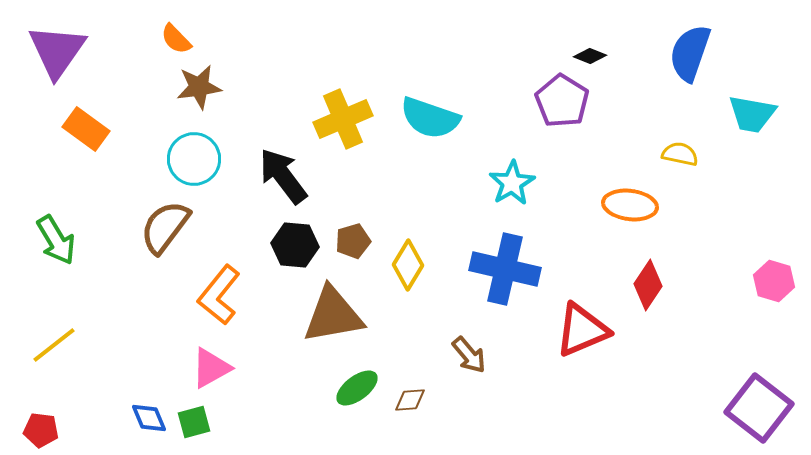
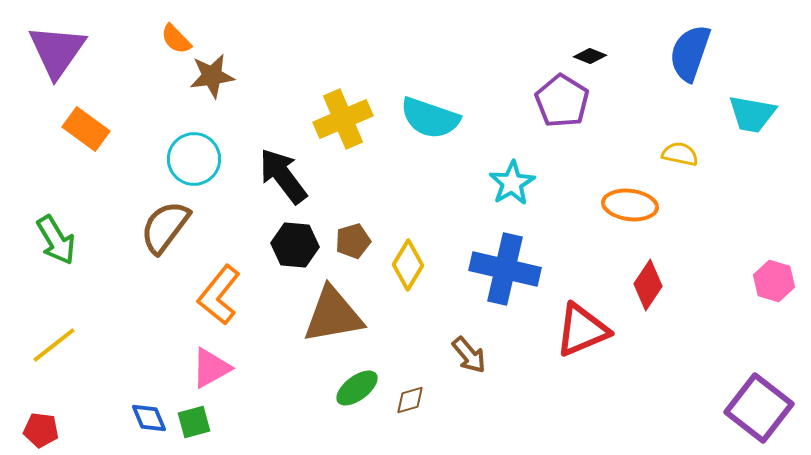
brown star: moved 13 px right, 11 px up
brown diamond: rotated 12 degrees counterclockwise
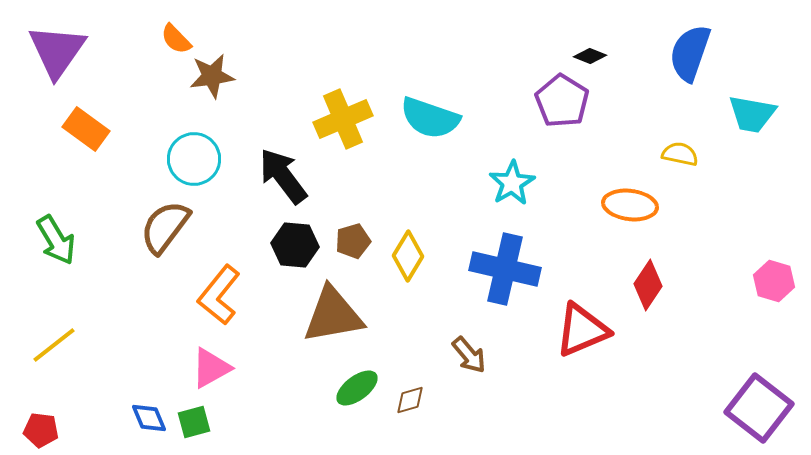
yellow diamond: moved 9 px up
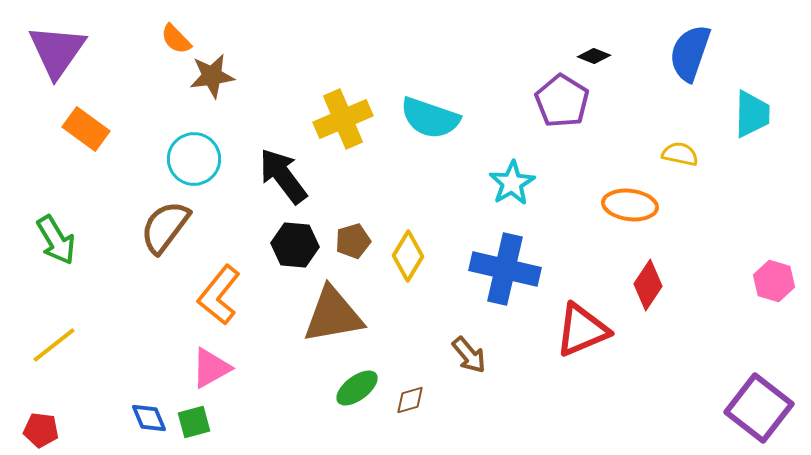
black diamond: moved 4 px right
cyan trapezoid: rotated 99 degrees counterclockwise
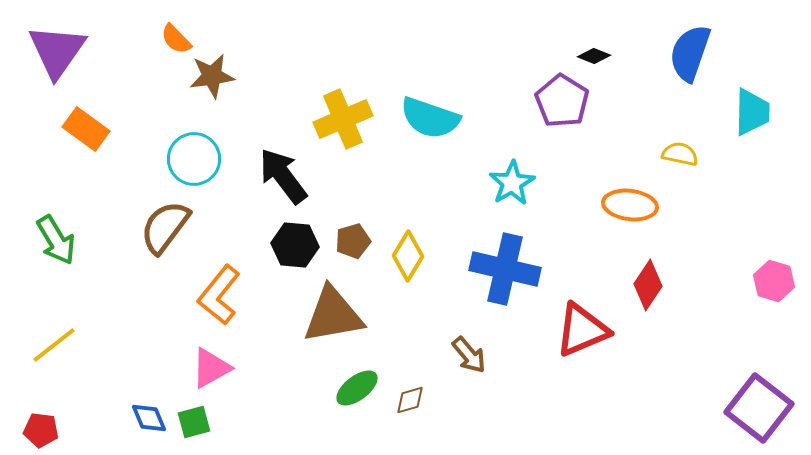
cyan trapezoid: moved 2 px up
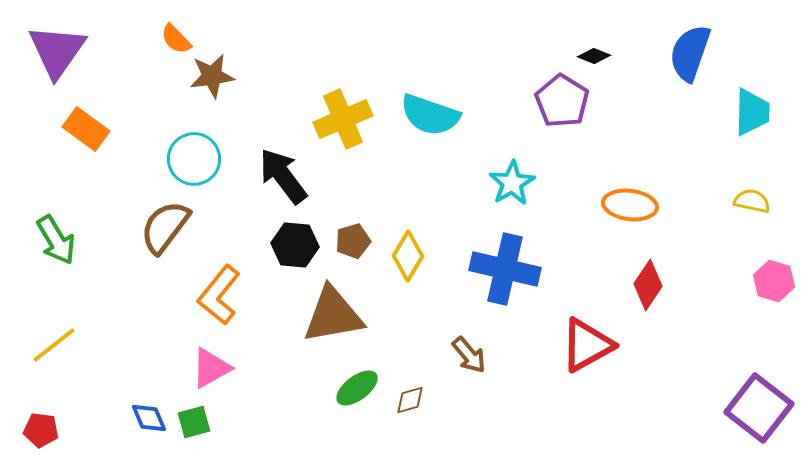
cyan semicircle: moved 3 px up
yellow semicircle: moved 72 px right, 47 px down
red triangle: moved 5 px right, 15 px down; rotated 6 degrees counterclockwise
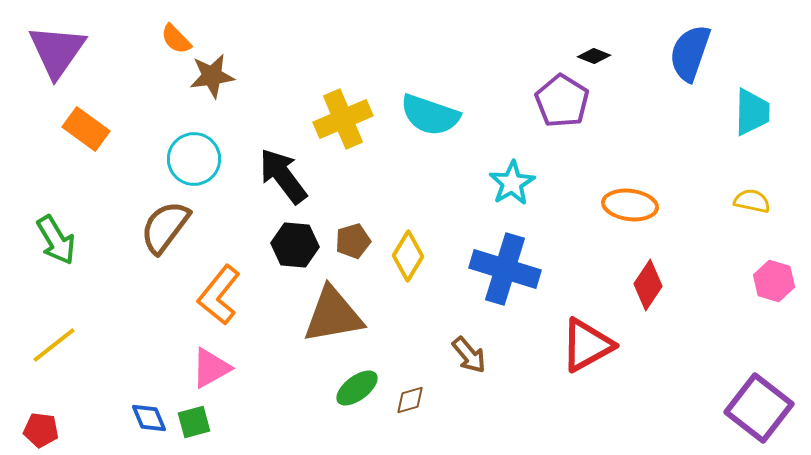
blue cross: rotated 4 degrees clockwise
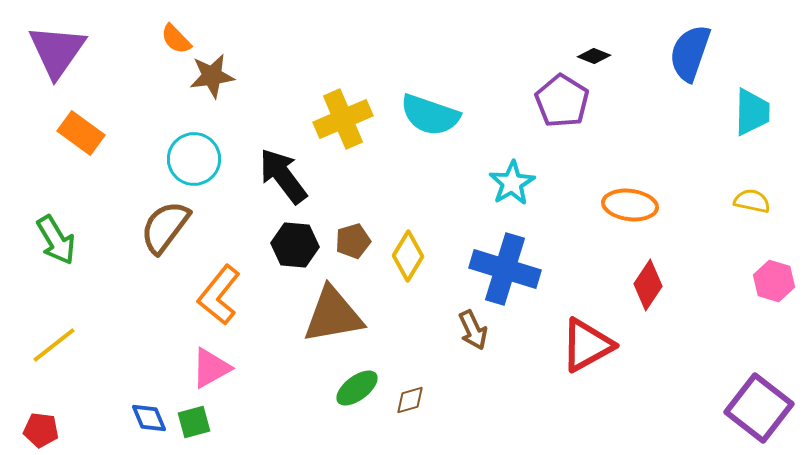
orange rectangle: moved 5 px left, 4 px down
brown arrow: moved 4 px right, 25 px up; rotated 15 degrees clockwise
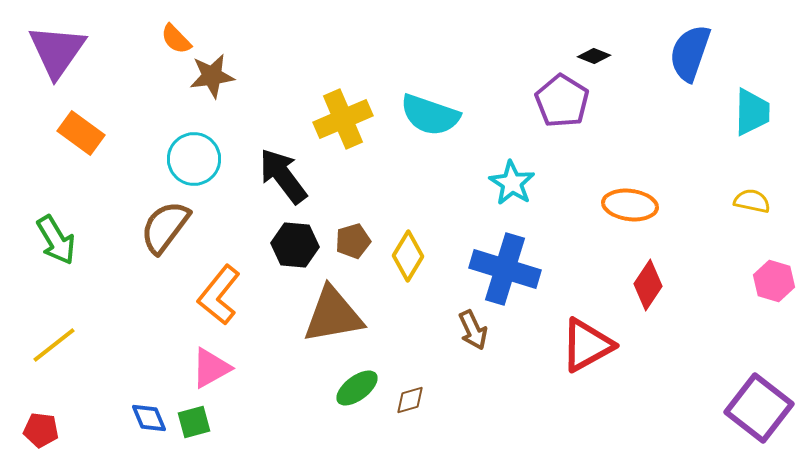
cyan star: rotated 9 degrees counterclockwise
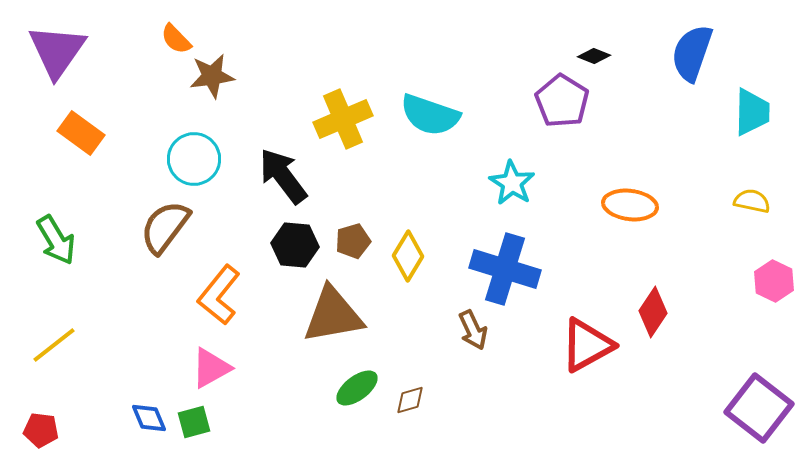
blue semicircle: moved 2 px right
pink hexagon: rotated 9 degrees clockwise
red diamond: moved 5 px right, 27 px down
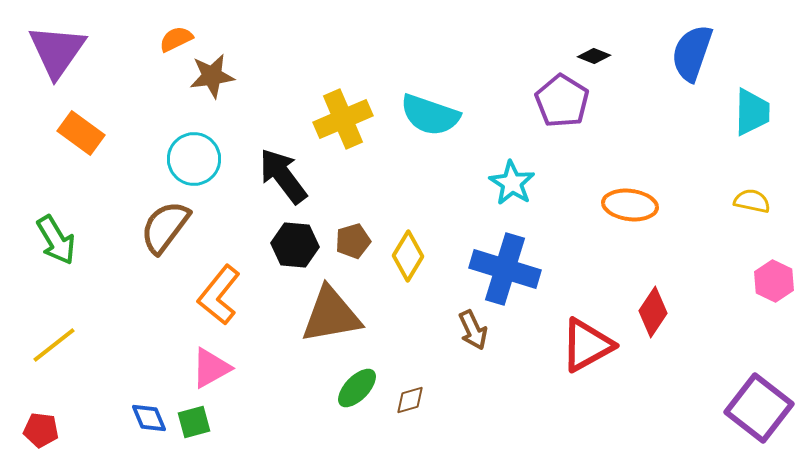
orange semicircle: rotated 108 degrees clockwise
brown triangle: moved 2 px left
green ellipse: rotated 9 degrees counterclockwise
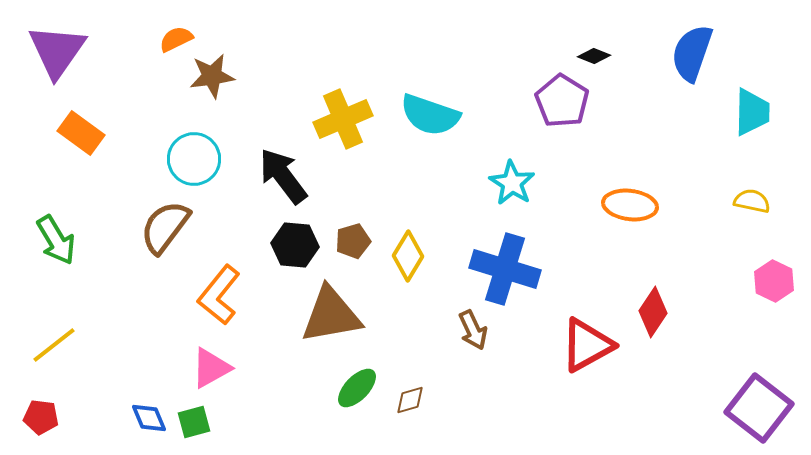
red pentagon: moved 13 px up
